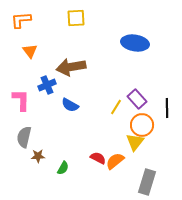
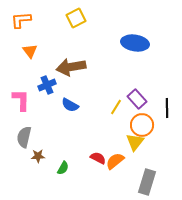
yellow square: rotated 24 degrees counterclockwise
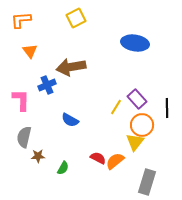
blue semicircle: moved 15 px down
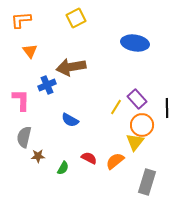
red semicircle: moved 9 px left
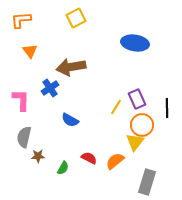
blue cross: moved 3 px right, 3 px down; rotated 12 degrees counterclockwise
purple rectangle: rotated 18 degrees clockwise
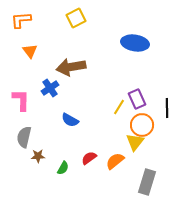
yellow line: moved 3 px right
red semicircle: rotated 63 degrees counterclockwise
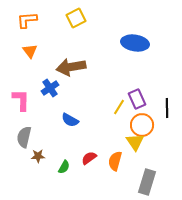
orange L-shape: moved 6 px right
yellow triangle: rotated 12 degrees counterclockwise
orange semicircle: rotated 36 degrees counterclockwise
green semicircle: moved 1 px right, 1 px up
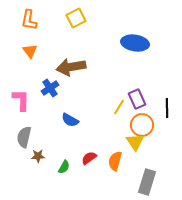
orange L-shape: moved 2 px right; rotated 75 degrees counterclockwise
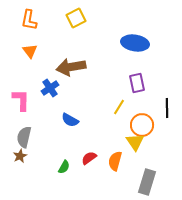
purple rectangle: moved 16 px up; rotated 12 degrees clockwise
brown star: moved 18 px left; rotated 24 degrees counterclockwise
